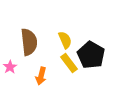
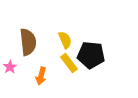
brown semicircle: moved 1 px left
black pentagon: rotated 24 degrees counterclockwise
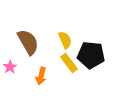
brown semicircle: rotated 24 degrees counterclockwise
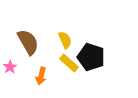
black pentagon: moved 2 px down; rotated 12 degrees clockwise
yellow rectangle: rotated 12 degrees counterclockwise
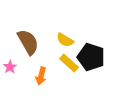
yellow semicircle: rotated 144 degrees clockwise
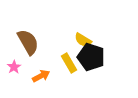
yellow semicircle: moved 18 px right
yellow rectangle: rotated 18 degrees clockwise
pink star: moved 4 px right
orange arrow: rotated 132 degrees counterclockwise
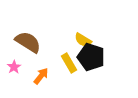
brown semicircle: rotated 28 degrees counterclockwise
orange arrow: rotated 24 degrees counterclockwise
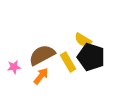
brown semicircle: moved 14 px right, 13 px down; rotated 60 degrees counterclockwise
yellow rectangle: moved 1 px left, 1 px up
pink star: rotated 24 degrees clockwise
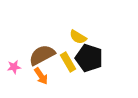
yellow semicircle: moved 5 px left, 3 px up
black pentagon: moved 2 px left, 1 px down
orange arrow: rotated 108 degrees clockwise
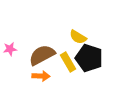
pink star: moved 4 px left, 18 px up
orange arrow: rotated 54 degrees counterclockwise
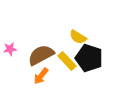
brown semicircle: moved 1 px left
yellow rectangle: moved 1 px left, 1 px up; rotated 12 degrees counterclockwise
orange arrow: rotated 126 degrees clockwise
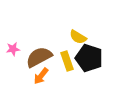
pink star: moved 3 px right
brown semicircle: moved 2 px left, 2 px down
yellow rectangle: rotated 24 degrees clockwise
